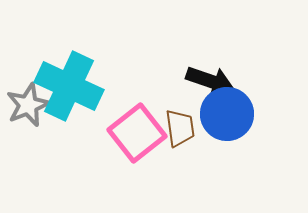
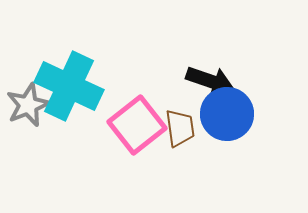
pink square: moved 8 px up
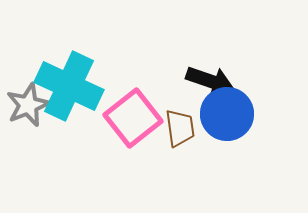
pink square: moved 4 px left, 7 px up
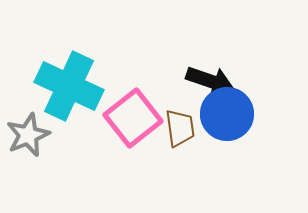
gray star: moved 30 px down
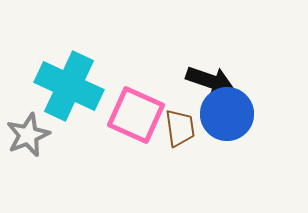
pink square: moved 3 px right, 3 px up; rotated 28 degrees counterclockwise
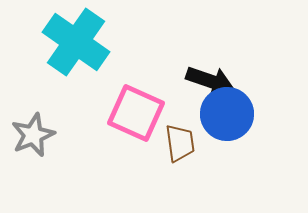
cyan cross: moved 7 px right, 44 px up; rotated 10 degrees clockwise
pink square: moved 2 px up
brown trapezoid: moved 15 px down
gray star: moved 5 px right
